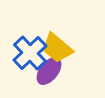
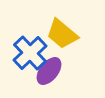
yellow trapezoid: moved 5 px right, 14 px up
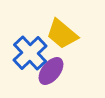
purple ellipse: moved 2 px right
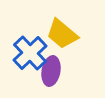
purple ellipse: rotated 28 degrees counterclockwise
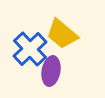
blue cross: moved 4 px up
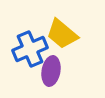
blue cross: rotated 20 degrees clockwise
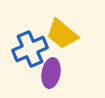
purple ellipse: moved 2 px down
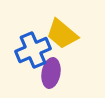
blue cross: moved 3 px right, 1 px down
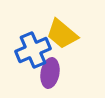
purple ellipse: moved 1 px left
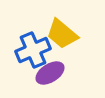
purple ellipse: rotated 48 degrees clockwise
